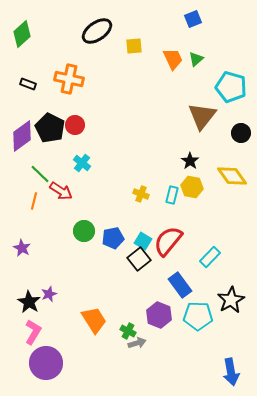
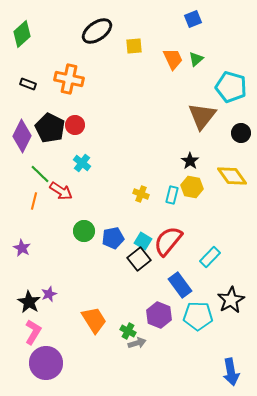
purple diamond at (22, 136): rotated 28 degrees counterclockwise
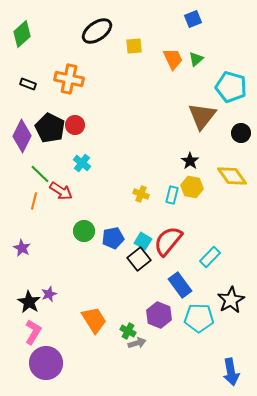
cyan pentagon at (198, 316): moved 1 px right, 2 px down
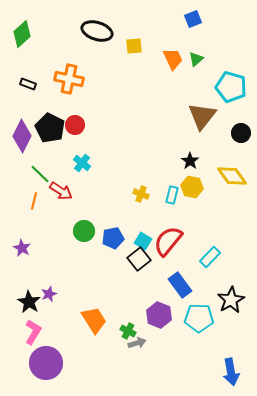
black ellipse at (97, 31): rotated 52 degrees clockwise
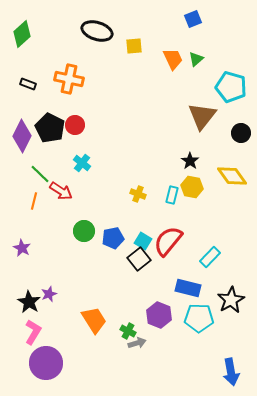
yellow cross at (141, 194): moved 3 px left
blue rectangle at (180, 285): moved 8 px right, 3 px down; rotated 40 degrees counterclockwise
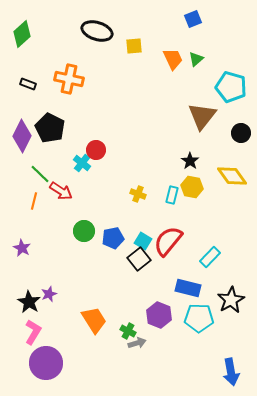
red circle at (75, 125): moved 21 px right, 25 px down
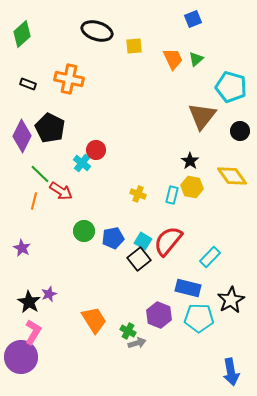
black circle at (241, 133): moved 1 px left, 2 px up
purple circle at (46, 363): moved 25 px left, 6 px up
